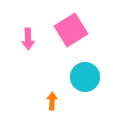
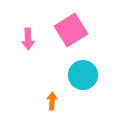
cyan circle: moved 2 px left, 2 px up
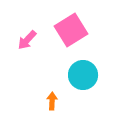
pink arrow: moved 1 px left, 1 px down; rotated 45 degrees clockwise
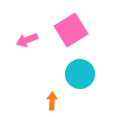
pink arrow: rotated 25 degrees clockwise
cyan circle: moved 3 px left, 1 px up
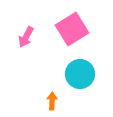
pink square: moved 1 px right, 1 px up
pink arrow: moved 1 px left, 3 px up; rotated 40 degrees counterclockwise
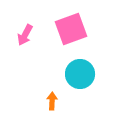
pink square: moved 1 px left; rotated 12 degrees clockwise
pink arrow: moved 1 px left, 2 px up
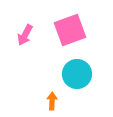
pink square: moved 1 px left, 1 px down
cyan circle: moved 3 px left
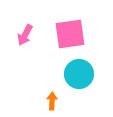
pink square: moved 4 px down; rotated 12 degrees clockwise
cyan circle: moved 2 px right
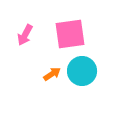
cyan circle: moved 3 px right, 3 px up
orange arrow: moved 27 px up; rotated 54 degrees clockwise
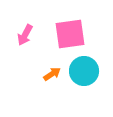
cyan circle: moved 2 px right
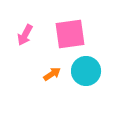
cyan circle: moved 2 px right
